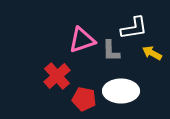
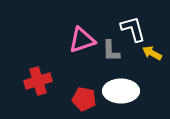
white L-shape: moved 1 px left, 1 px down; rotated 96 degrees counterclockwise
red cross: moved 19 px left, 5 px down; rotated 24 degrees clockwise
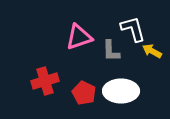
pink triangle: moved 3 px left, 3 px up
yellow arrow: moved 2 px up
red cross: moved 7 px right
red pentagon: moved 6 px up; rotated 15 degrees clockwise
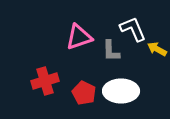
white L-shape: rotated 8 degrees counterclockwise
yellow arrow: moved 5 px right, 2 px up
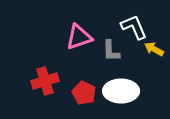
white L-shape: moved 1 px right, 2 px up
yellow arrow: moved 3 px left
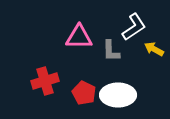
white L-shape: rotated 80 degrees clockwise
pink triangle: rotated 20 degrees clockwise
white ellipse: moved 3 px left, 4 px down
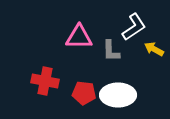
red cross: rotated 28 degrees clockwise
red pentagon: rotated 20 degrees counterclockwise
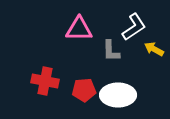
pink triangle: moved 8 px up
red pentagon: moved 3 px up; rotated 10 degrees counterclockwise
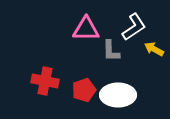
pink triangle: moved 7 px right
red pentagon: rotated 15 degrees counterclockwise
